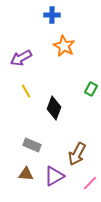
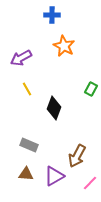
yellow line: moved 1 px right, 2 px up
gray rectangle: moved 3 px left
brown arrow: moved 2 px down
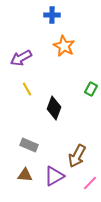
brown triangle: moved 1 px left, 1 px down
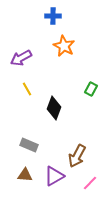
blue cross: moved 1 px right, 1 px down
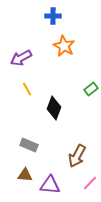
green rectangle: rotated 24 degrees clockwise
purple triangle: moved 4 px left, 9 px down; rotated 35 degrees clockwise
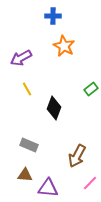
purple triangle: moved 2 px left, 3 px down
